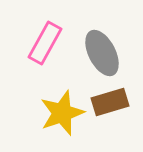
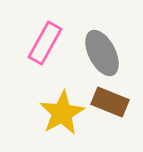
brown rectangle: rotated 39 degrees clockwise
yellow star: rotated 9 degrees counterclockwise
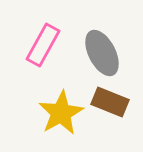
pink rectangle: moved 2 px left, 2 px down
yellow star: moved 1 px left
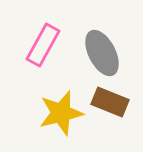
yellow star: rotated 15 degrees clockwise
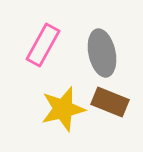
gray ellipse: rotated 15 degrees clockwise
yellow star: moved 2 px right, 4 px up
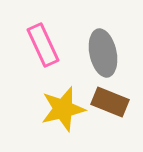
pink rectangle: rotated 54 degrees counterclockwise
gray ellipse: moved 1 px right
